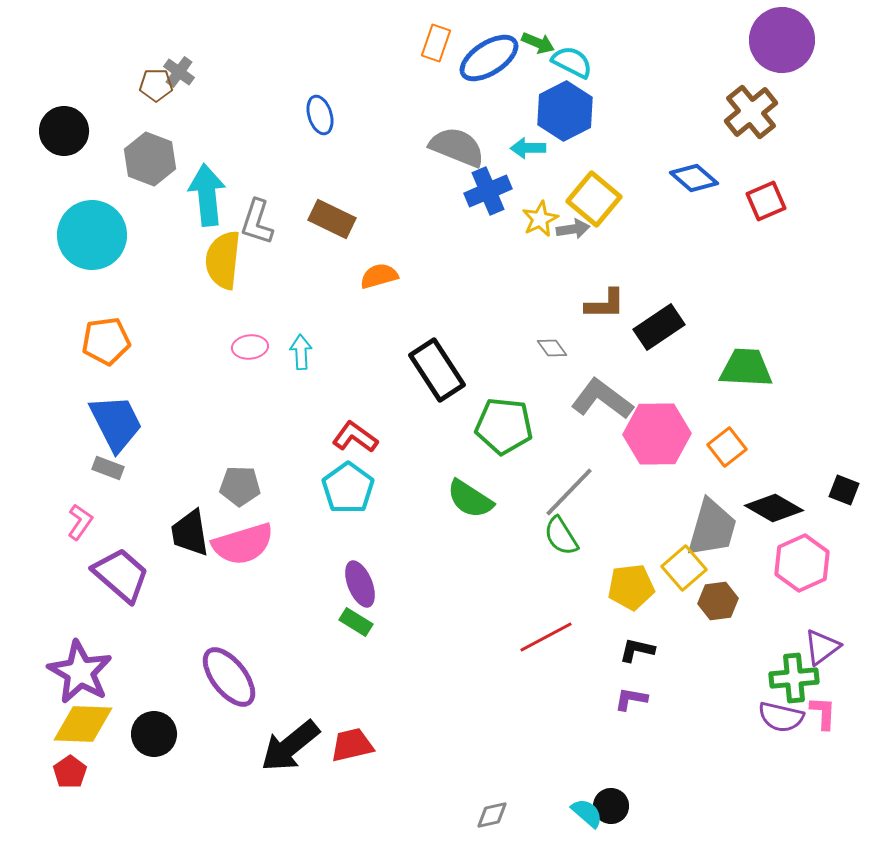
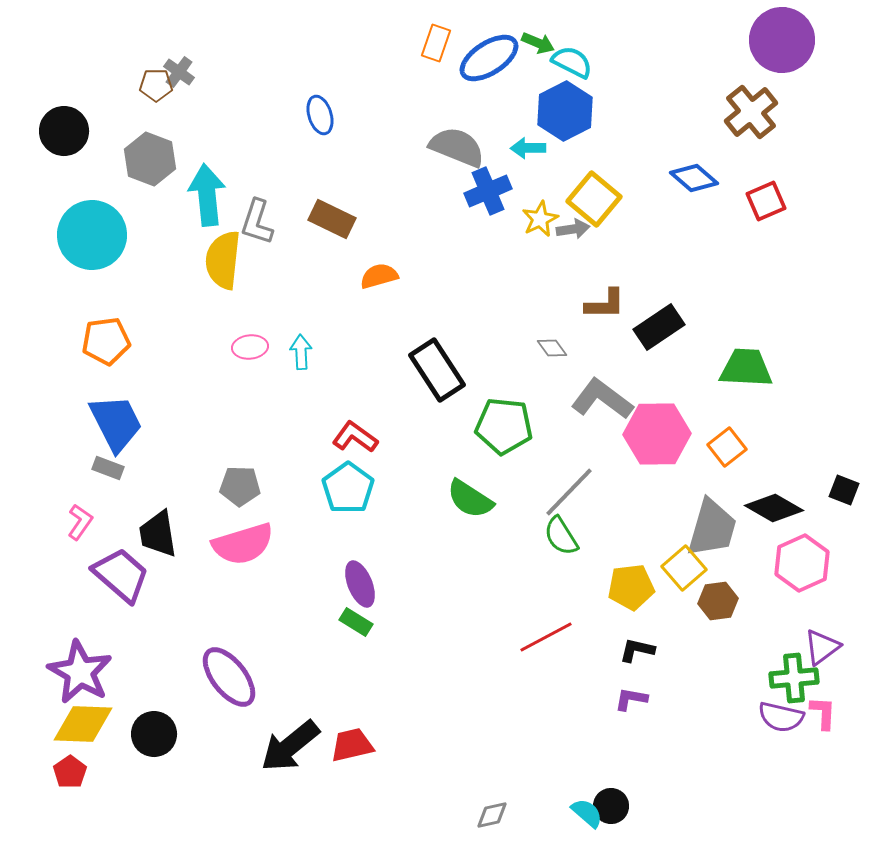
black trapezoid at (190, 533): moved 32 px left, 1 px down
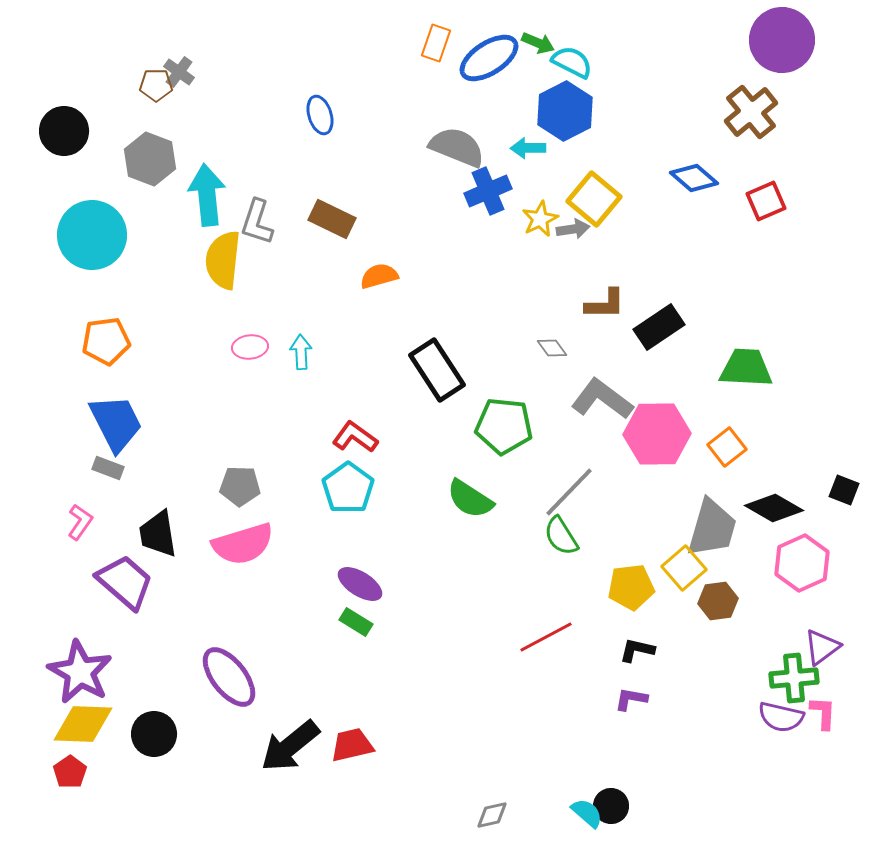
purple trapezoid at (121, 575): moved 4 px right, 7 px down
purple ellipse at (360, 584): rotated 36 degrees counterclockwise
